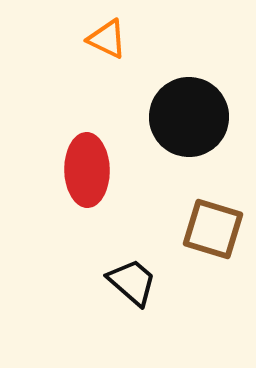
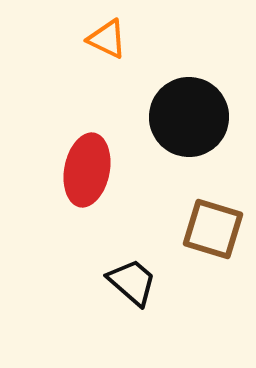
red ellipse: rotated 12 degrees clockwise
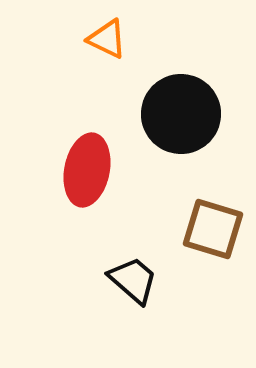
black circle: moved 8 px left, 3 px up
black trapezoid: moved 1 px right, 2 px up
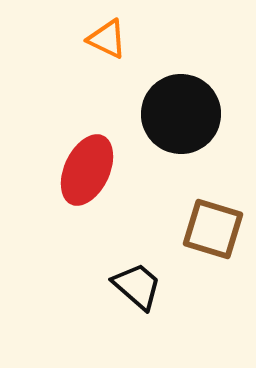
red ellipse: rotated 14 degrees clockwise
black trapezoid: moved 4 px right, 6 px down
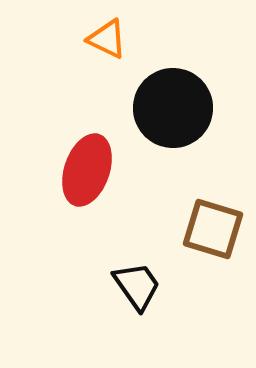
black circle: moved 8 px left, 6 px up
red ellipse: rotated 6 degrees counterclockwise
black trapezoid: rotated 14 degrees clockwise
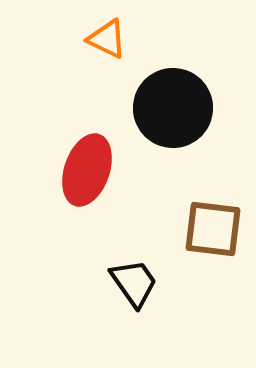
brown square: rotated 10 degrees counterclockwise
black trapezoid: moved 3 px left, 3 px up
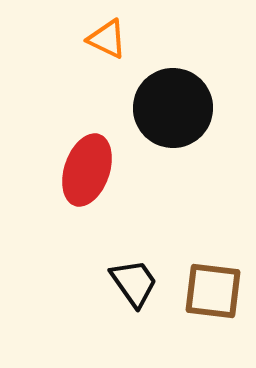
brown square: moved 62 px down
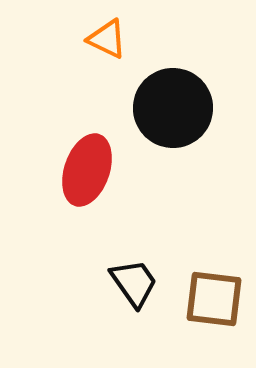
brown square: moved 1 px right, 8 px down
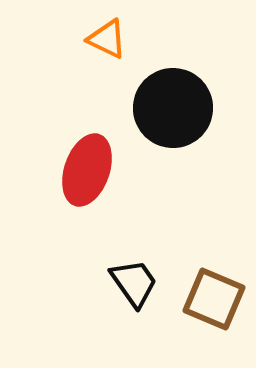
brown square: rotated 16 degrees clockwise
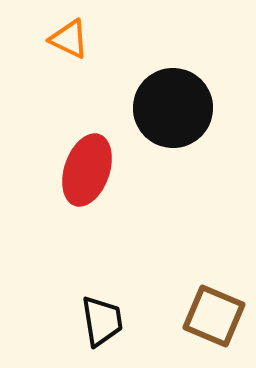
orange triangle: moved 38 px left
black trapezoid: moved 32 px left, 38 px down; rotated 26 degrees clockwise
brown square: moved 17 px down
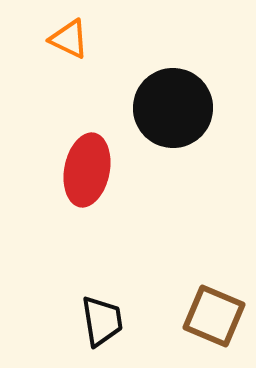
red ellipse: rotated 8 degrees counterclockwise
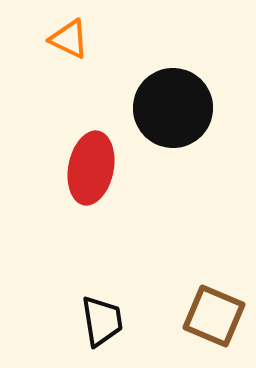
red ellipse: moved 4 px right, 2 px up
